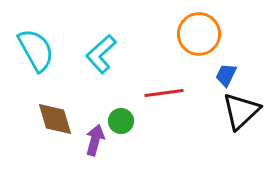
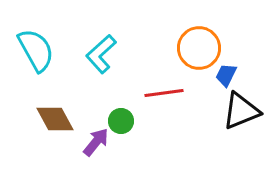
orange circle: moved 14 px down
black triangle: rotated 21 degrees clockwise
brown diamond: rotated 12 degrees counterclockwise
purple arrow: moved 1 px right, 2 px down; rotated 24 degrees clockwise
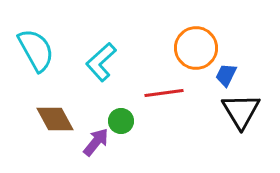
orange circle: moved 3 px left
cyan L-shape: moved 8 px down
black triangle: rotated 39 degrees counterclockwise
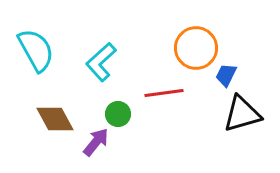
black triangle: moved 1 px right, 3 px down; rotated 45 degrees clockwise
green circle: moved 3 px left, 7 px up
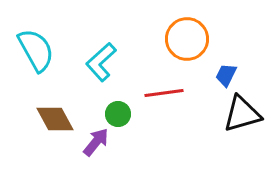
orange circle: moved 9 px left, 9 px up
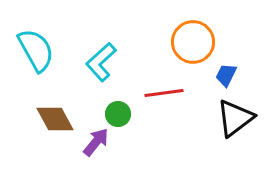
orange circle: moved 6 px right, 3 px down
black triangle: moved 7 px left, 4 px down; rotated 21 degrees counterclockwise
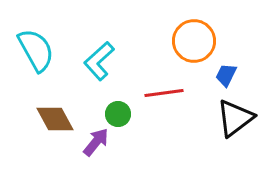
orange circle: moved 1 px right, 1 px up
cyan L-shape: moved 2 px left, 1 px up
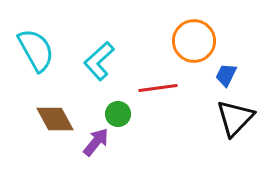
red line: moved 6 px left, 5 px up
black triangle: rotated 9 degrees counterclockwise
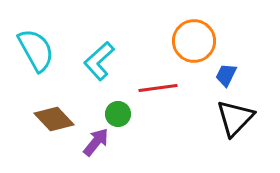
brown diamond: moved 1 px left; rotated 15 degrees counterclockwise
